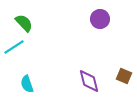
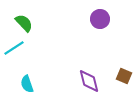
cyan line: moved 1 px down
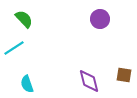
green semicircle: moved 4 px up
brown square: moved 1 px up; rotated 14 degrees counterclockwise
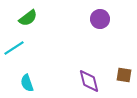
green semicircle: moved 4 px right, 1 px up; rotated 96 degrees clockwise
cyan semicircle: moved 1 px up
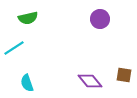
green semicircle: rotated 24 degrees clockwise
purple diamond: moved 1 px right; rotated 25 degrees counterclockwise
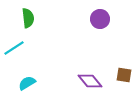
green semicircle: rotated 84 degrees counterclockwise
cyan semicircle: rotated 78 degrees clockwise
